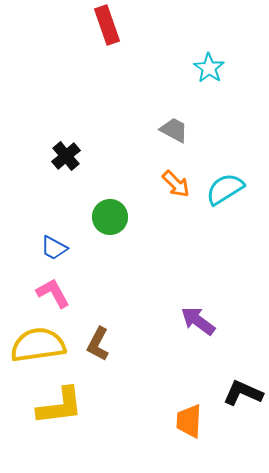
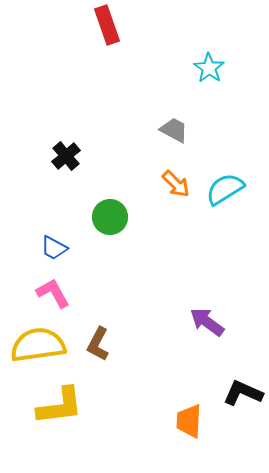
purple arrow: moved 9 px right, 1 px down
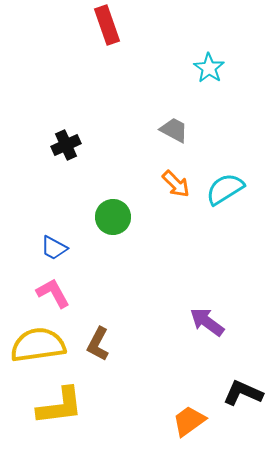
black cross: moved 11 px up; rotated 16 degrees clockwise
green circle: moved 3 px right
orange trapezoid: rotated 51 degrees clockwise
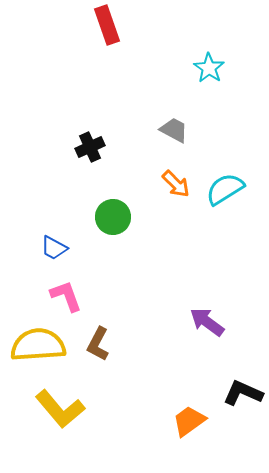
black cross: moved 24 px right, 2 px down
pink L-shape: moved 13 px right, 3 px down; rotated 9 degrees clockwise
yellow semicircle: rotated 4 degrees clockwise
yellow L-shape: moved 3 px down; rotated 57 degrees clockwise
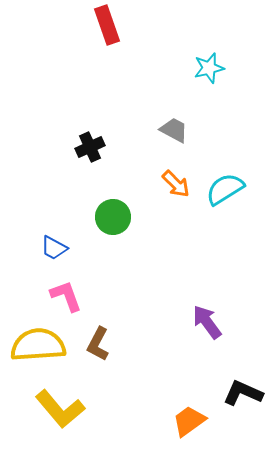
cyan star: rotated 24 degrees clockwise
purple arrow: rotated 18 degrees clockwise
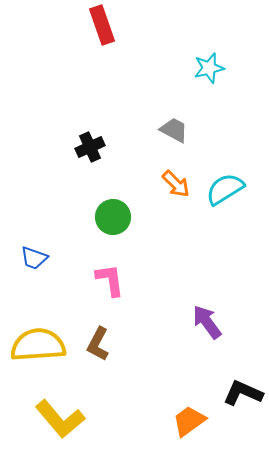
red rectangle: moved 5 px left
blue trapezoid: moved 20 px left, 10 px down; rotated 8 degrees counterclockwise
pink L-shape: moved 44 px right, 16 px up; rotated 12 degrees clockwise
yellow L-shape: moved 10 px down
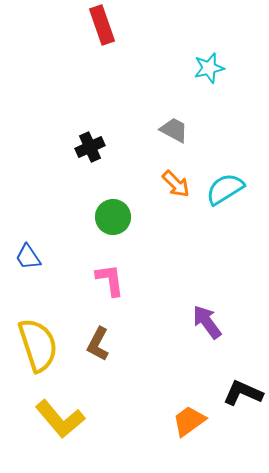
blue trapezoid: moved 6 px left, 1 px up; rotated 36 degrees clockwise
yellow semicircle: rotated 76 degrees clockwise
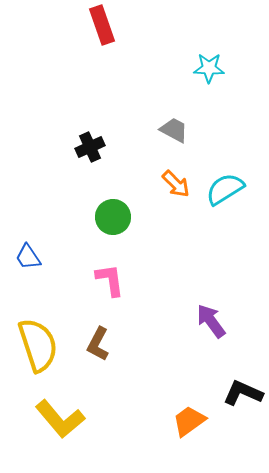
cyan star: rotated 16 degrees clockwise
purple arrow: moved 4 px right, 1 px up
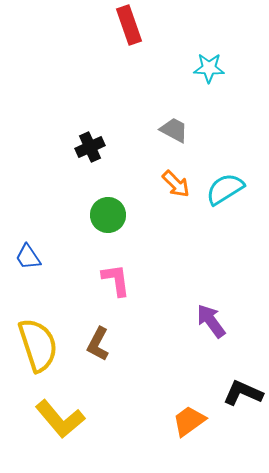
red rectangle: moved 27 px right
green circle: moved 5 px left, 2 px up
pink L-shape: moved 6 px right
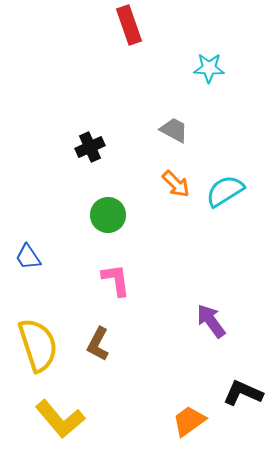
cyan semicircle: moved 2 px down
